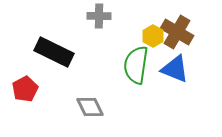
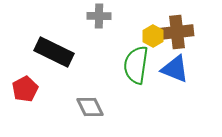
brown cross: rotated 36 degrees counterclockwise
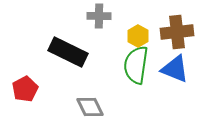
yellow hexagon: moved 15 px left
black rectangle: moved 14 px right
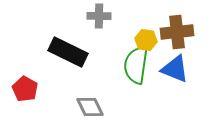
yellow hexagon: moved 8 px right, 4 px down; rotated 20 degrees counterclockwise
red pentagon: rotated 15 degrees counterclockwise
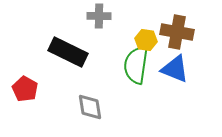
brown cross: rotated 16 degrees clockwise
gray diamond: rotated 16 degrees clockwise
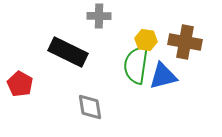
brown cross: moved 8 px right, 10 px down
blue triangle: moved 12 px left, 7 px down; rotated 36 degrees counterclockwise
red pentagon: moved 5 px left, 5 px up
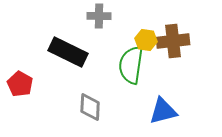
brown cross: moved 12 px left, 1 px up; rotated 16 degrees counterclockwise
green semicircle: moved 5 px left
blue triangle: moved 35 px down
gray diamond: rotated 12 degrees clockwise
